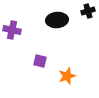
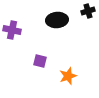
orange star: moved 1 px right
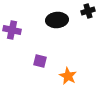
orange star: rotated 24 degrees counterclockwise
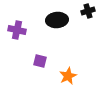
purple cross: moved 5 px right
orange star: rotated 18 degrees clockwise
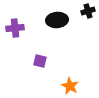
purple cross: moved 2 px left, 2 px up; rotated 18 degrees counterclockwise
orange star: moved 2 px right, 10 px down; rotated 18 degrees counterclockwise
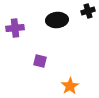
orange star: rotated 12 degrees clockwise
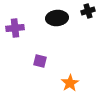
black ellipse: moved 2 px up
orange star: moved 3 px up
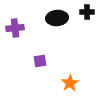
black cross: moved 1 px left, 1 px down; rotated 16 degrees clockwise
purple square: rotated 24 degrees counterclockwise
